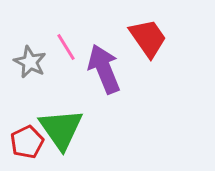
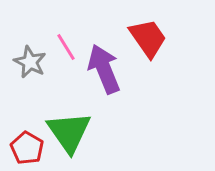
green triangle: moved 8 px right, 3 px down
red pentagon: moved 6 px down; rotated 16 degrees counterclockwise
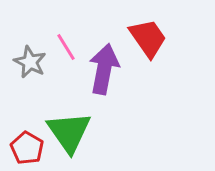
purple arrow: rotated 33 degrees clockwise
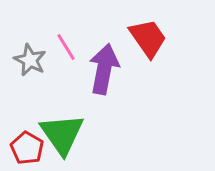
gray star: moved 2 px up
green triangle: moved 7 px left, 2 px down
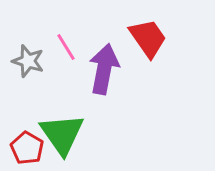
gray star: moved 2 px left, 1 px down; rotated 8 degrees counterclockwise
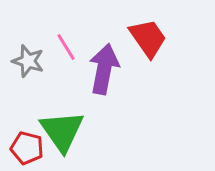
green triangle: moved 3 px up
red pentagon: rotated 16 degrees counterclockwise
